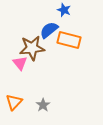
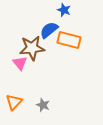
gray star: rotated 16 degrees counterclockwise
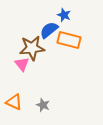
blue star: moved 5 px down
pink triangle: moved 2 px right, 1 px down
orange triangle: rotated 48 degrees counterclockwise
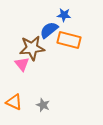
blue star: rotated 16 degrees counterclockwise
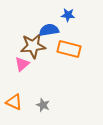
blue star: moved 4 px right
blue semicircle: rotated 30 degrees clockwise
orange rectangle: moved 9 px down
brown star: moved 1 px right, 2 px up
pink triangle: rotated 28 degrees clockwise
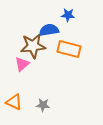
gray star: rotated 16 degrees counterclockwise
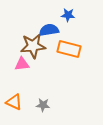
pink triangle: rotated 35 degrees clockwise
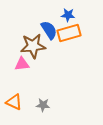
blue semicircle: rotated 66 degrees clockwise
orange rectangle: moved 16 px up; rotated 30 degrees counterclockwise
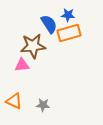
blue semicircle: moved 6 px up
pink triangle: moved 1 px down
orange triangle: moved 1 px up
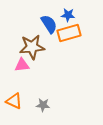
brown star: moved 1 px left, 1 px down
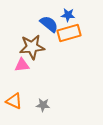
blue semicircle: rotated 18 degrees counterclockwise
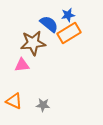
blue star: rotated 16 degrees counterclockwise
orange rectangle: rotated 15 degrees counterclockwise
brown star: moved 1 px right, 4 px up
